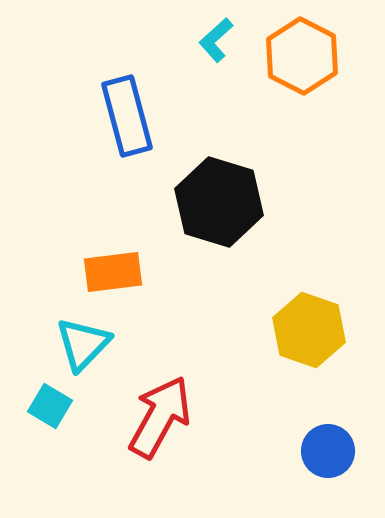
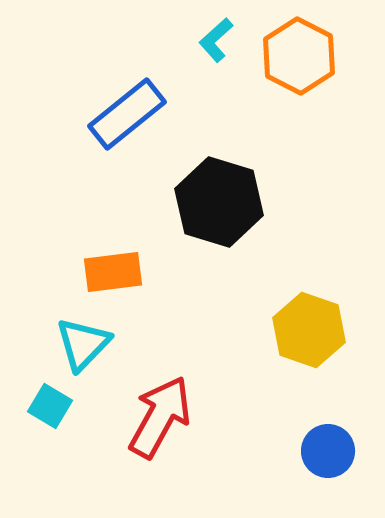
orange hexagon: moved 3 px left
blue rectangle: moved 2 px up; rotated 66 degrees clockwise
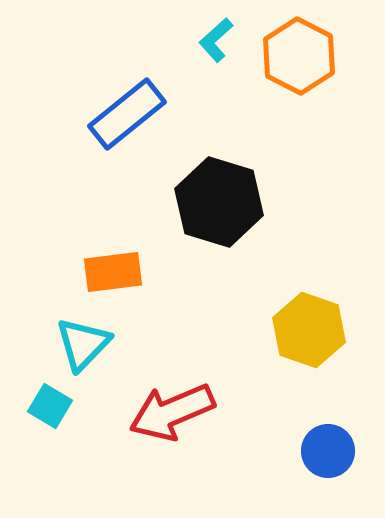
red arrow: moved 12 px right, 5 px up; rotated 142 degrees counterclockwise
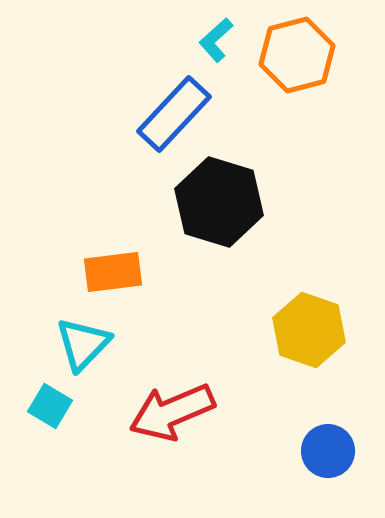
orange hexagon: moved 2 px left, 1 px up; rotated 18 degrees clockwise
blue rectangle: moved 47 px right; rotated 8 degrees counterclockwise
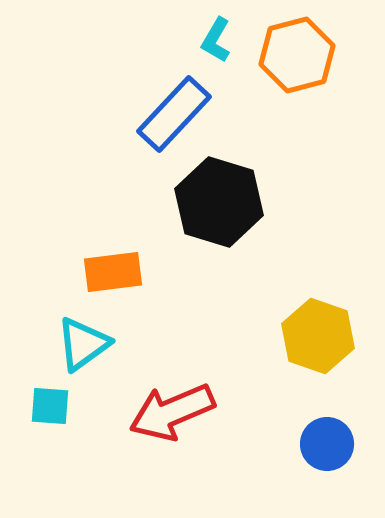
cyan L-shape: rotated 18 degrees counterclockwise
yellow hexagon: moved 9 px right, 6 px down
cyan triangle: rotated 10 degrees clockwise
cyan square: rotated 27 degrees counterclockwise
blue circle: moved 1 px left, 7 px up
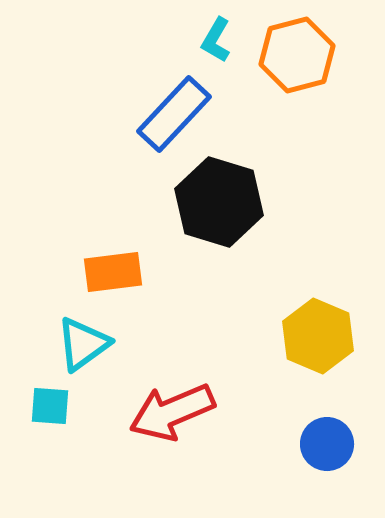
yellow hexagon: rotated 4 degrees clockwise
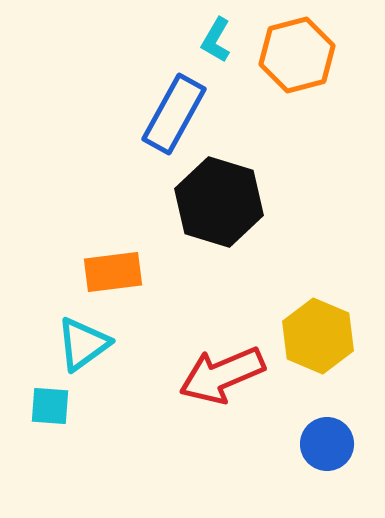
blue rectangle: rotated 14 degrees counterclockwise
red arrow: moved 50 px right, 37 px up
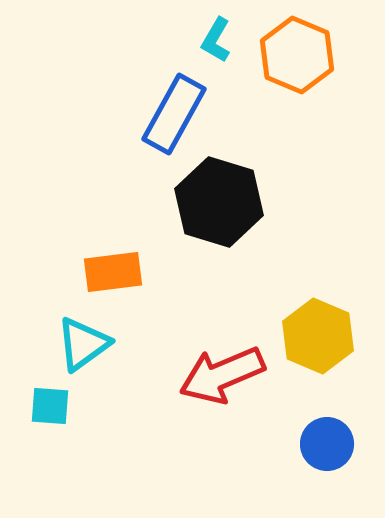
orange hexagon: rotated 22 degrees counterclockwise
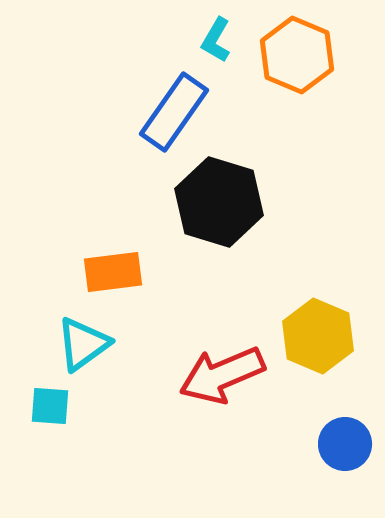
blue rectangle: moved 2 px up; rotated 6 degrees clockwise
blue circle: moved 18 px right
